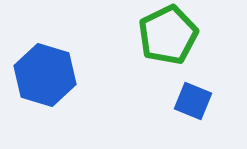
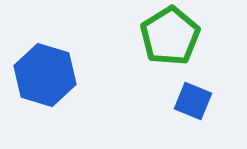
green pentagon: moved 2 px right, 1 px down; rotated 6 degrees counterclockwise
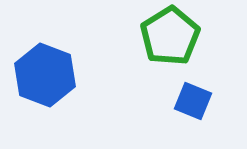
blue hexagon: rotated 4 degrees clockwise
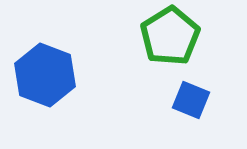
blue square: moved 2 px left, 1 px up
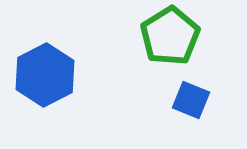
blue hexagon: rotated 12 degrees clockwise
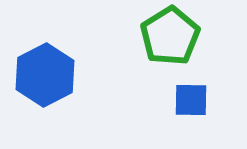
blue square: rotated 21 degrees counterclockwise
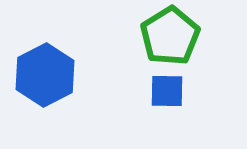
blue square: moved 24 px left, 9 px up
